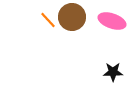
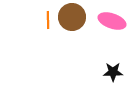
orange line: rotated 42 degrees clockwise
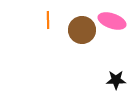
brown circle: moved 10 px right, 13 px down
black star: moved 3 px right, 8 px down
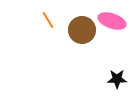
orange line: rotated 30 degrees counterclockwise
black star: moved 1 px right, 1 px up
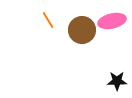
pink ellipse: rotated 32 degrees counterclockwise
black star: moved 2 px down
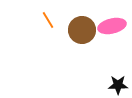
pink ellipse: moved 5 px down
black star: moved 1 px right, 4 px down
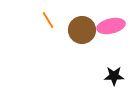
pink ellipse: moved 1 px left
black star: moved 4 px left, 9 px up
